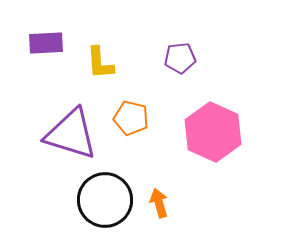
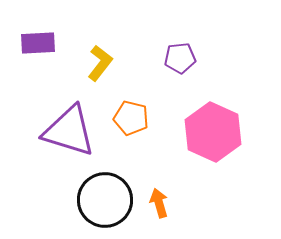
purple rectangle: moved 8 px left
yellow L-shape: rotated 138 degrees counterclockwise
purple triangle: moved 2 px left, 3 px up
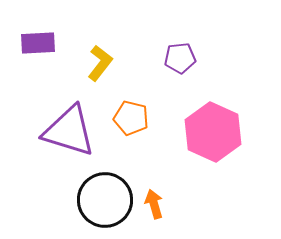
orange arrow: moved 5 px left, 1 px down
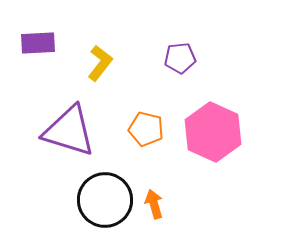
orange pentagon: moved 15 px right, 11 px down
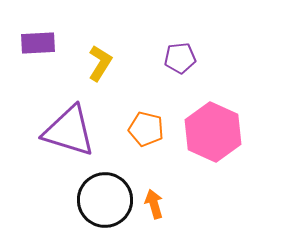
yellow L-shape: rotated 6 degrees counterclockwise
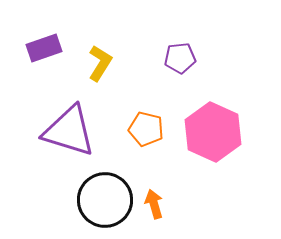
purple rectangle: moved 6 px right, 5 px down; rotated 16 degrees counterclockwise
